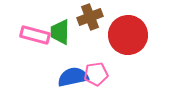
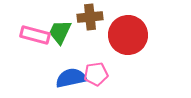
brown cross: rotated 15 degrees clockwise
green trapezoid: rotated 24 degrees clockwise
blue semicircle: moved 2 px left, 1 px down
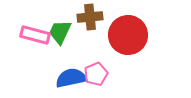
pink pentagon: rotated 15 degrees counterclockwise
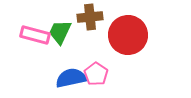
pink pentagon: rotated 15 degrees counterclockwise
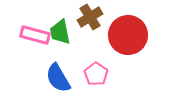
brown cross: rotated 25 degrees counterclockwise
green trapezoid: rotated 36 degrees counterclockwise
blue semicircle: moved 13 px left; rotated 108 degrees counterclockwise
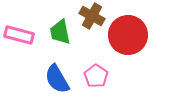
brown cross: moved 2 px right, 1 px up; rotated 30 degrees counterclockwise
pink rectangle: moved 16 px left
pink pentagon: moved 2 px down
blue semicircle: moved 1 px left, 1 px down
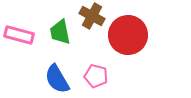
pink pentagon: rotated 20 degrees counterclockwise
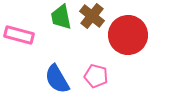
brown cross: rotated 10 degrees clockwise
green trapezoid: moved 1 px right, 15 px up
